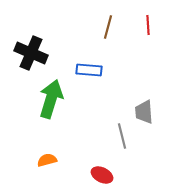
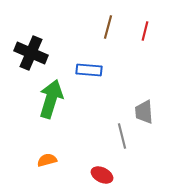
red line: moved 3 px left, 6 px down; rotated 18 degrees clockwise
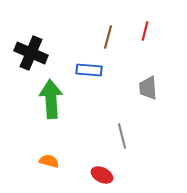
brown line: moved 10 px down
green arrow: rotated 21 degrees counterclockwise
gray trapezoid: moved 4 px right, 24 px up
orange semicircle: moved 2 px right, 1 px down; rotated 30 degrees clockwise
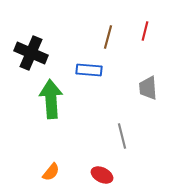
orange semicircle: moved 2 px right, 11 px down; rotated 114 degrees clockwise
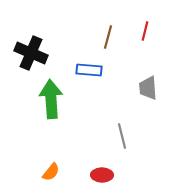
red ellipse: rotated 25 degrees counterclockwise
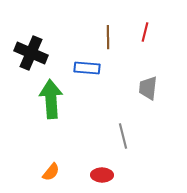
red line: moved 1 px down
brown line: rotated 15 degrees counterclockwise
blue rectangle: moved 2 px left, 2 px up
gray trapezoid: rotated 10 degrees clockwise
gray line: moved 1 px right
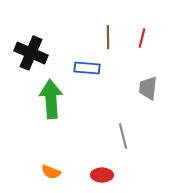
red line: moved 3 px left, 6 px down
orange semicircle: rotated 72 degrees clockwise
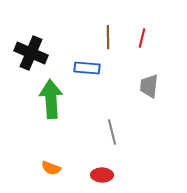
gray trapezoid: moved 1 px right, 2 px up
gray line: moved 11 px left, 4 px up
orange semicircle: moved 4 px up
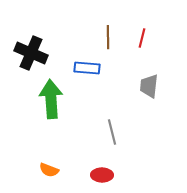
orange semicircle: moved 2 px left, 2 px down
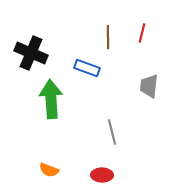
red line: moved 5 px up
blue rectangle: rotated 15 degrees clockwise
